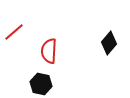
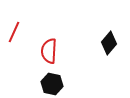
red line: rotated 25 degrees counterclockwise
black hexagon: moved 11 px right
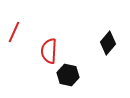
black diamond: moved 1 px left
black hexagon: moved 16 px right, 9 px up
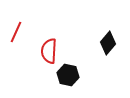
red line: moved 2 px right
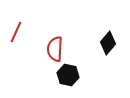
red semicircle: moved 6 px right, 2 px up
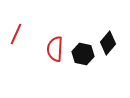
red line: moved 2 px down
black hexagon: moved 15 px right, 21 px up
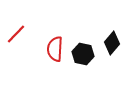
red line: rotated 20 degrees clockwise
black diamond: moved 4 px right
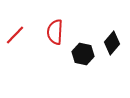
red line: moved 1 px left, 1 px down
red semicircle: moved 17 px up
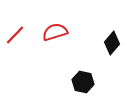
red semicircle: rotated 70 degrees clockwise
black hexagon: moved 28 px down
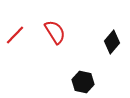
red semicircle: rotated 75 degrees clockwise
black diamond: moved 1 px up
